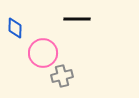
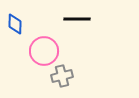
blue diamond: moved 4 px up
pink circle: moved 1 px right, 2 px up
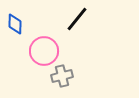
black line: rotated 52 degrees counterclockwise
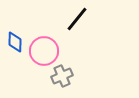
blue diamond: moved 18 px down
gray cross: rotated 10 degrees counterclockwise
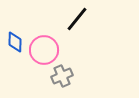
pink circle: moved 1 px up
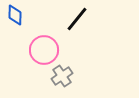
blue diamond: moved 27 px up
gray cross: rotated 10 degrees counterclockwise
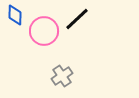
black line: rotated 8 degrees clockwise
pink circle: moved 19 px up
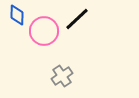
blue diamond: moved 2 px right
